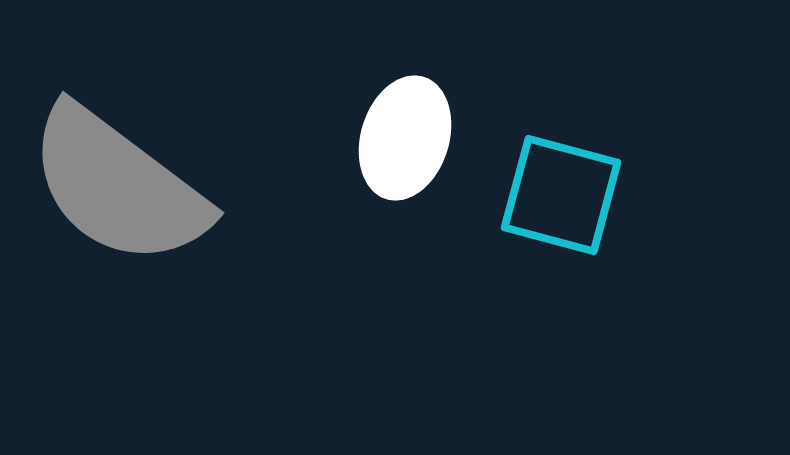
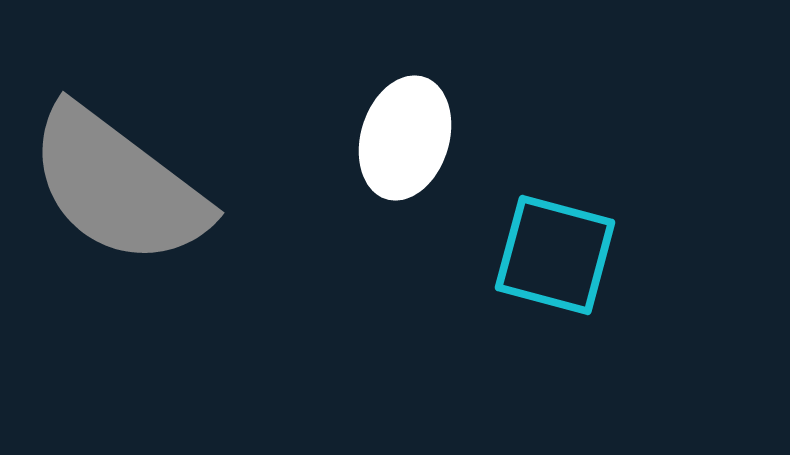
cyan square: moved 6 px left, 60 px down
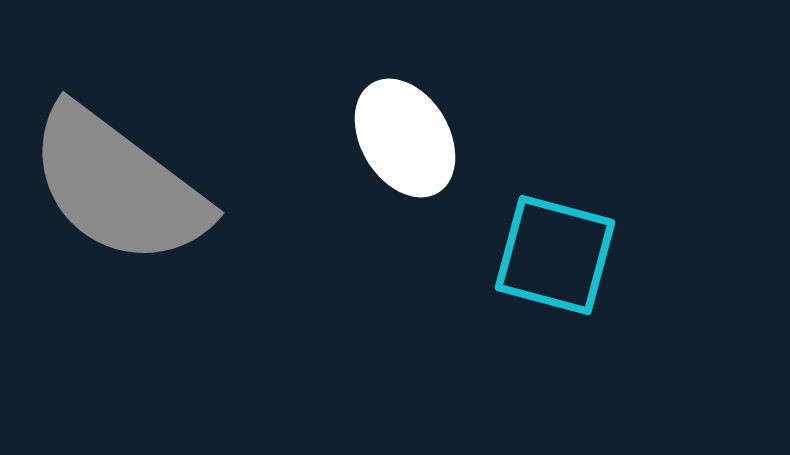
white ellipse: rotated 48 degrees counterclockwise
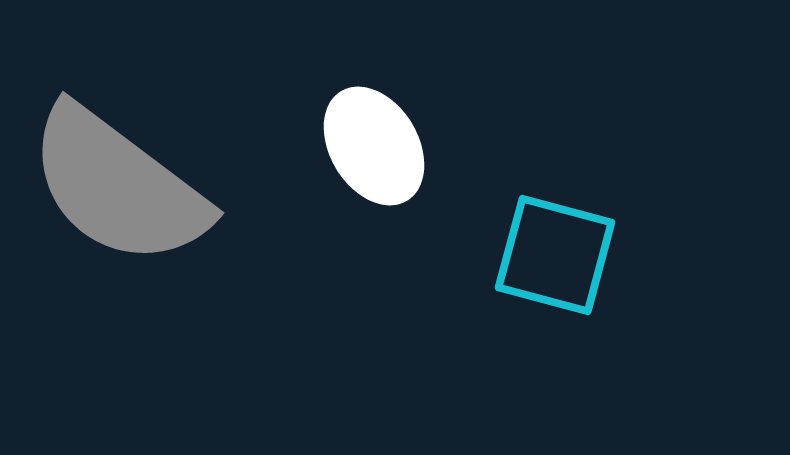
white ellipse: moved 31 px left, 8 px down
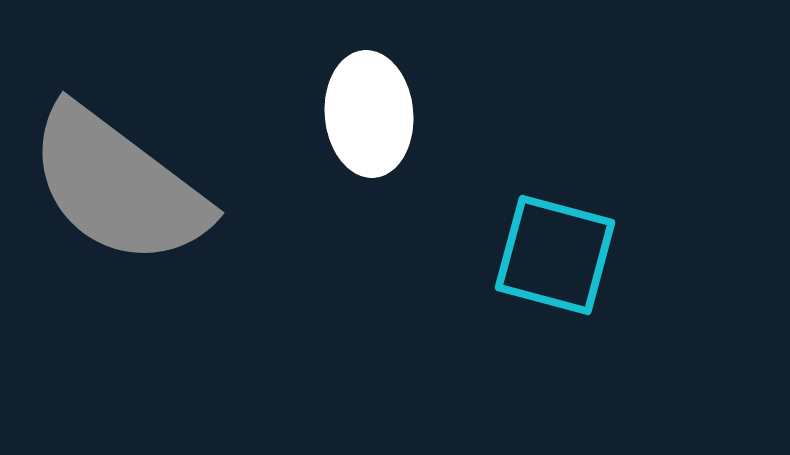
white ellipse: moved 5 px left, 32 px up; rotated 26 degrees clockwise
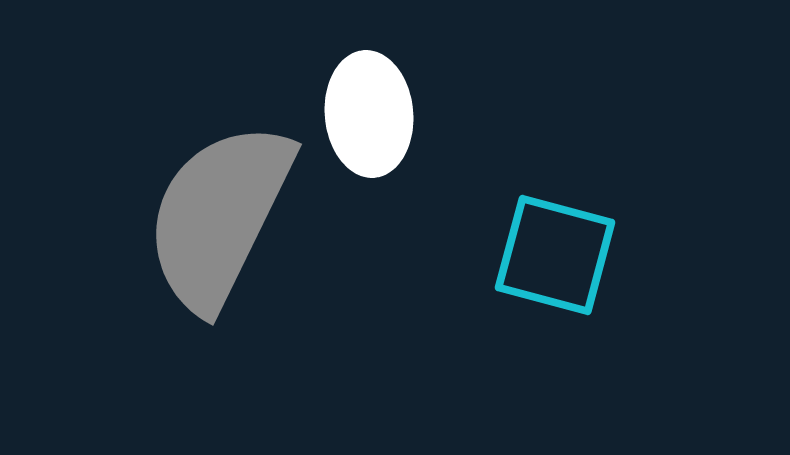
gray semicircle: moved 101 px right, 30 px down; rotated 79 degrees clockwise
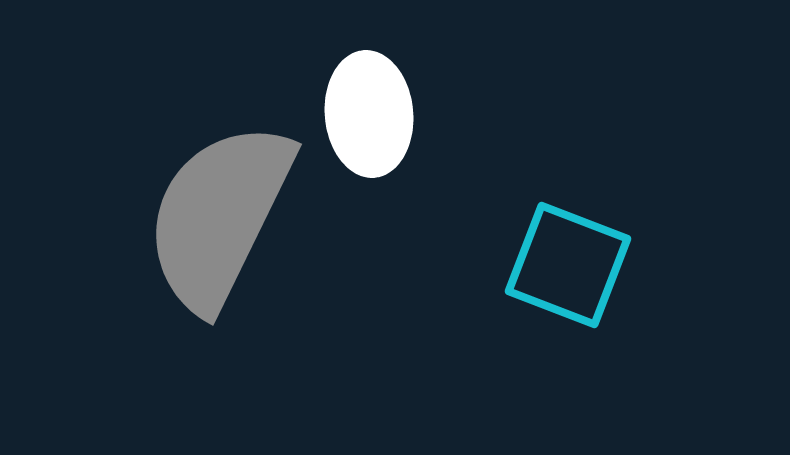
cyan square: moved 13 px right, 10 px down; rotated 6 degrees clockwise
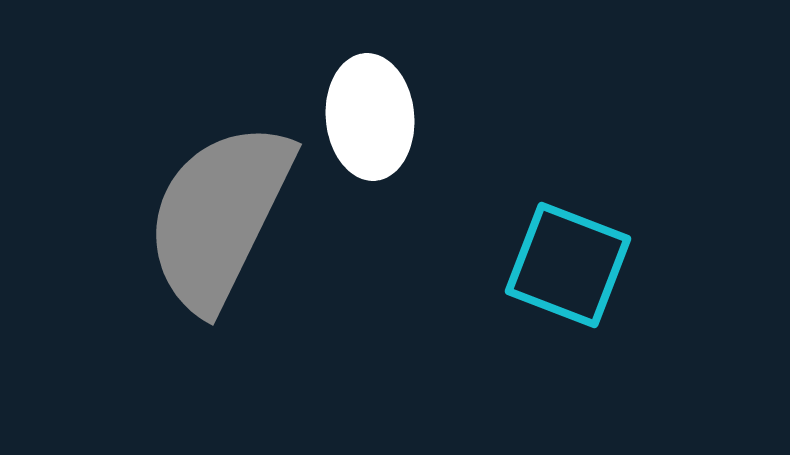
white ellipse: moved 1 px right, 3 px down
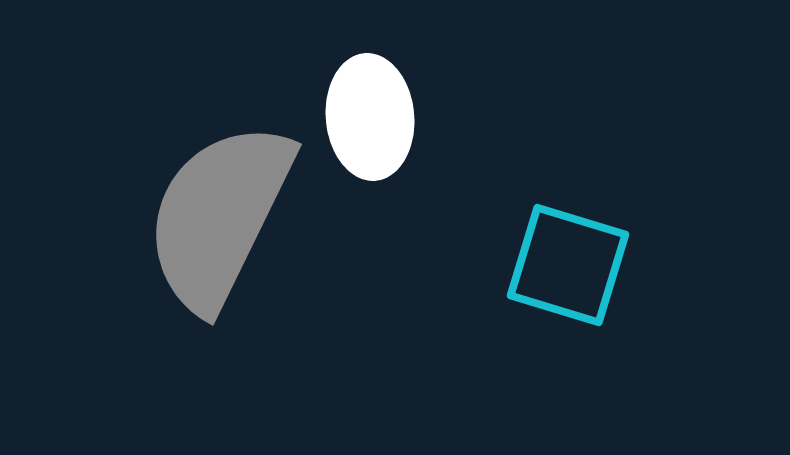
cyan square: rotated 4 degrees counterclockwise
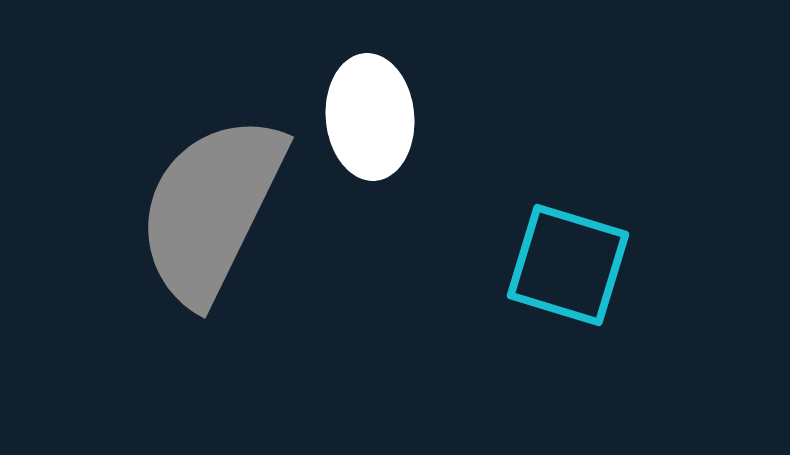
gray semicircle: moved 8 px left, 7 px up
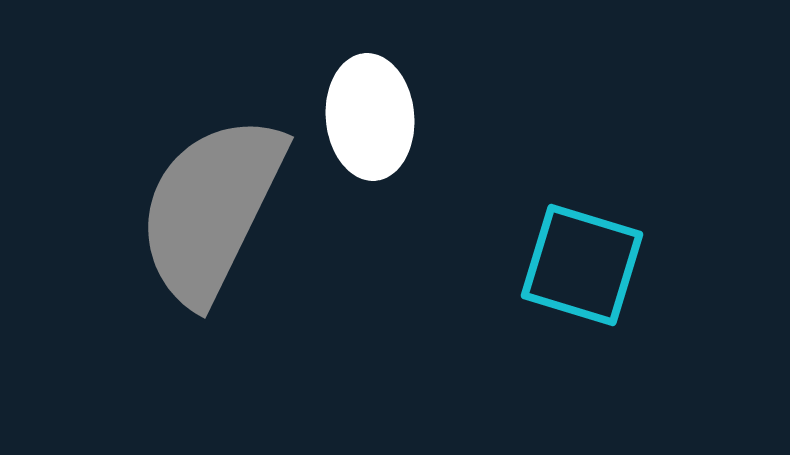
cyan square: moved 14 px right
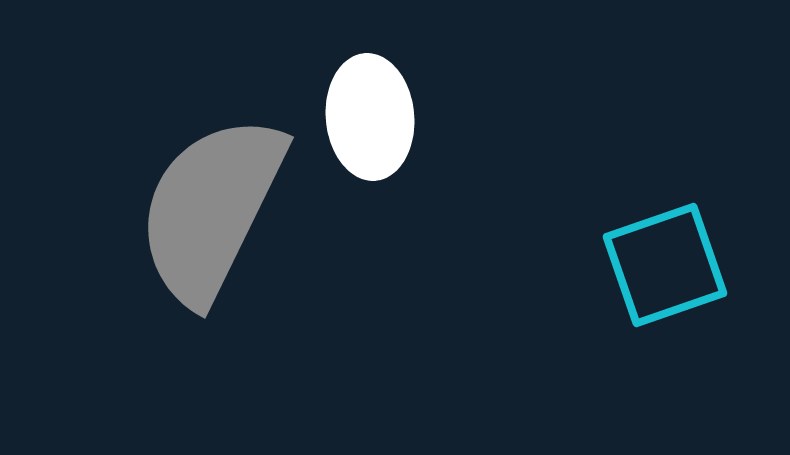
cyan square: moved 83 px right; rotated 36 degrees counterclockwise
